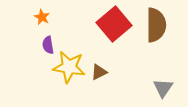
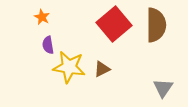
brown triangle: moved 3 px right, 3 px up
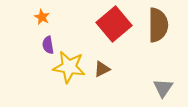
brown semicircle: moved 2 px right
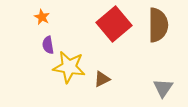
brown triangle: moved 10 px down
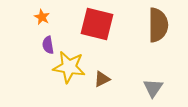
red square: moved 17 px left; rotated 36 degrees counterclockwise
gray triangle: moved 10 px left
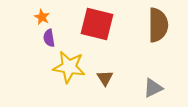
purple semicircle: moved 1 px right, 7 px up
brown triangle: moved 3 px right, 1 px up; rotated 36 degrees counterclockwise
gray triangle: rotated 30 degrees clockwise
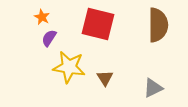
red square: moved 1 px right
purple semicircle: rotated 42 degrees clockwise
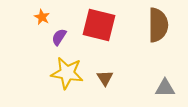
red square: moved 1 px right, 1 px down
purple semicircle: moved 10 px right, 1 px up
yellow star: moved 2 px left, 6 px down
gray triangle: moved 12 px right; rotated 25 degrees clockwise
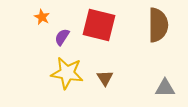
purple semicircle: moved 3 px right
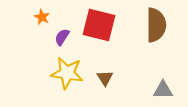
brown semicircle: moved 2 px left
gray triangle: moved 2 px left, 2 px down
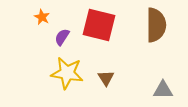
brown triangle: moved 1 px right
